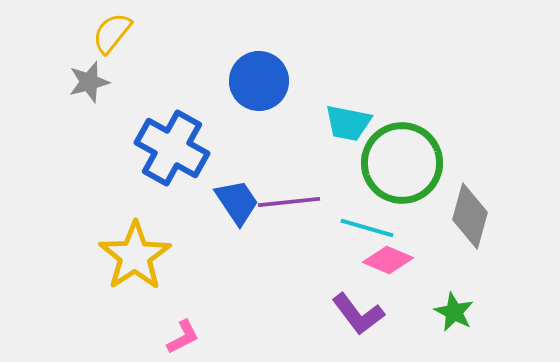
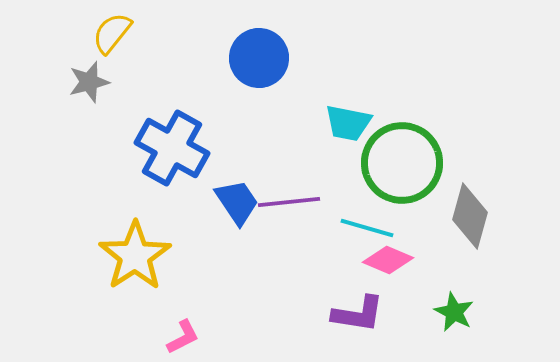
blue circle: moved 23 px up
purple L-shape: rotated 44 degrees counterclockwise
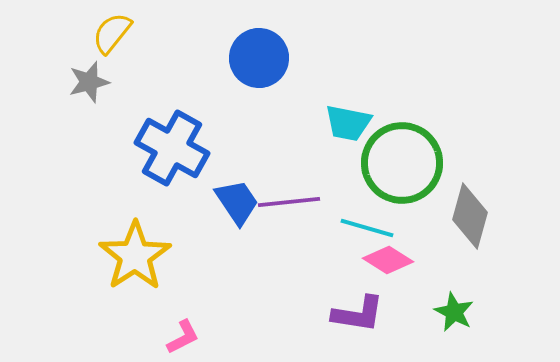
pink diamond: rotated 9 degrees clockwise
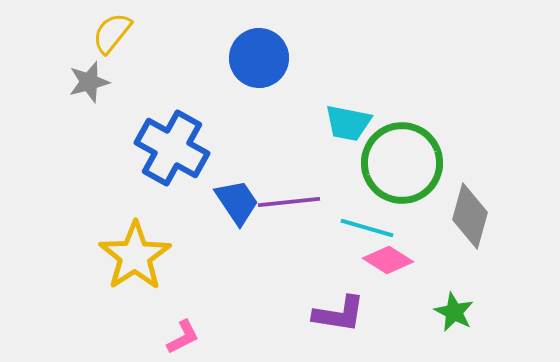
purple L-shape: moved 19 px left
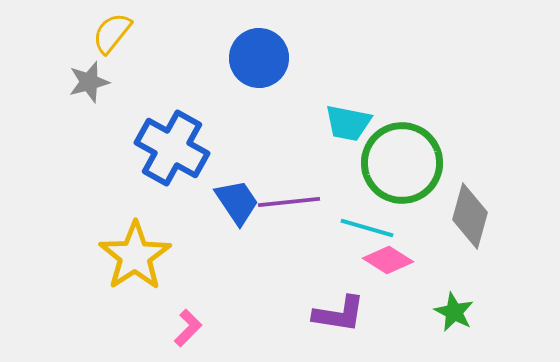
pink L-shape: moved 5 px right, 9 px up; rotated 18 degrees counterclockwise
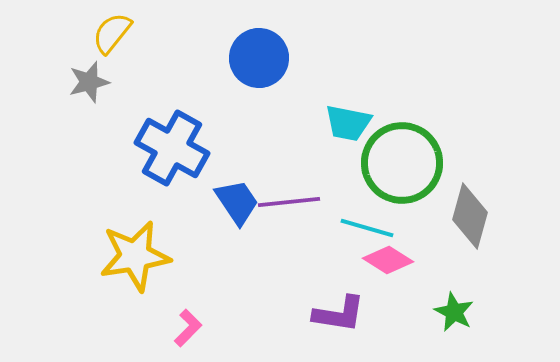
yellow star: rotated 24 degrees clockwise
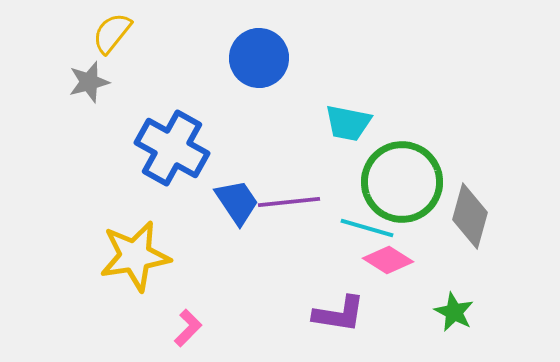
green circle: moved 19 px down
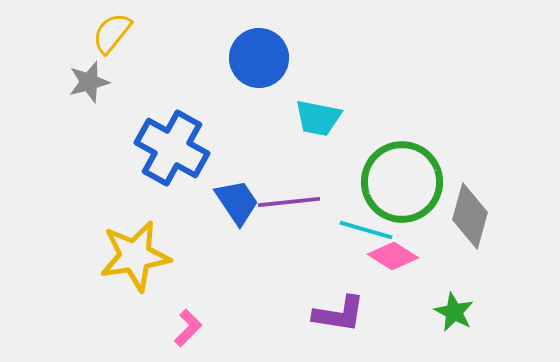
cyan trapezoid: moved 30 px left, 5 px up
cyan line: moved 1 px left, 2 px down
pink diamond: moved 5 px right, 4 px up
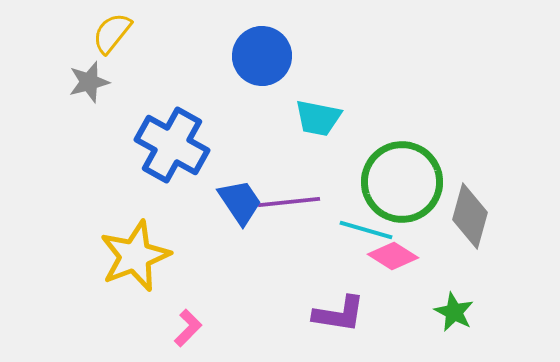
blue circle: moved 3 px right, 2 px up
blue cross: moved 3 px up
blue trapezoid: moved 3 px right
yellow star: rotated 12 degrees counterclockwise
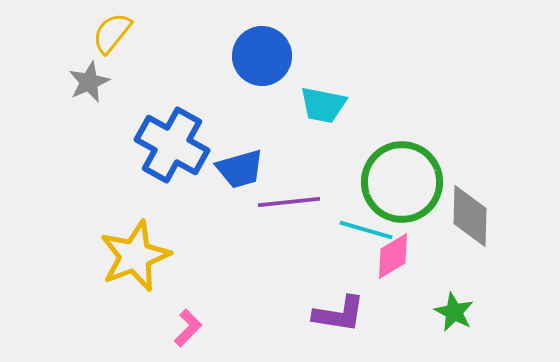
gray star: rotated 9 degrees counterclockwise
cyan trapezoid: moved 5 px right, 13 px up
blue trapezoid: moved 33 px up; rotated 108 degrees clockwise
gray diamond: rotated 14 degrees counterclockwise
pink diamond: rotated 63 degrees counterclockwise
